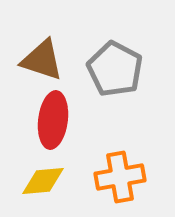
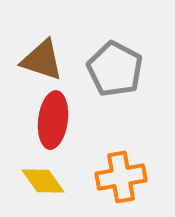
orange cross: moved 1 px right
yellow diamond: rotated 60 degrees clockwise
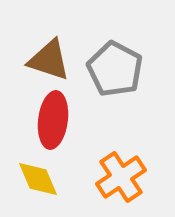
brown triangle: moved 7 px right
orange cross: rotated 24 degrees counterclockwise
yellow diamond: moved 5 px left, 2 px up; rotated 12 degrees clockwise
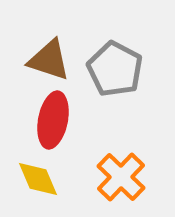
red ellipse: rotated 4 degrees clockwise
orange cross: rotated 12 degrees counterclockwise
